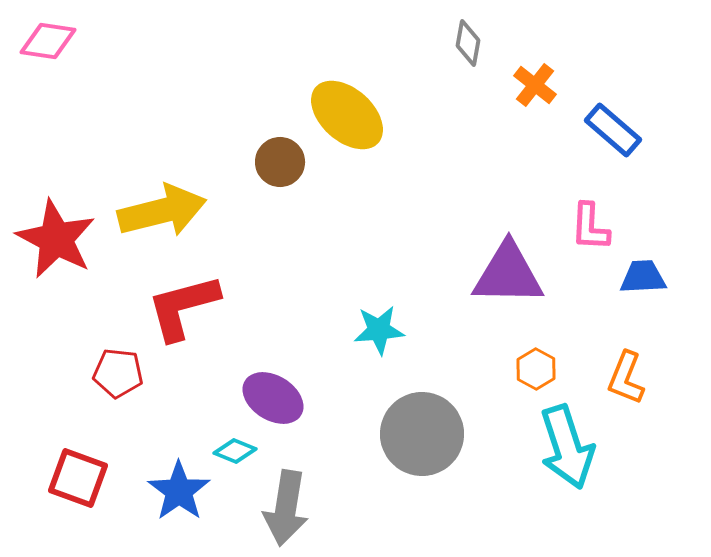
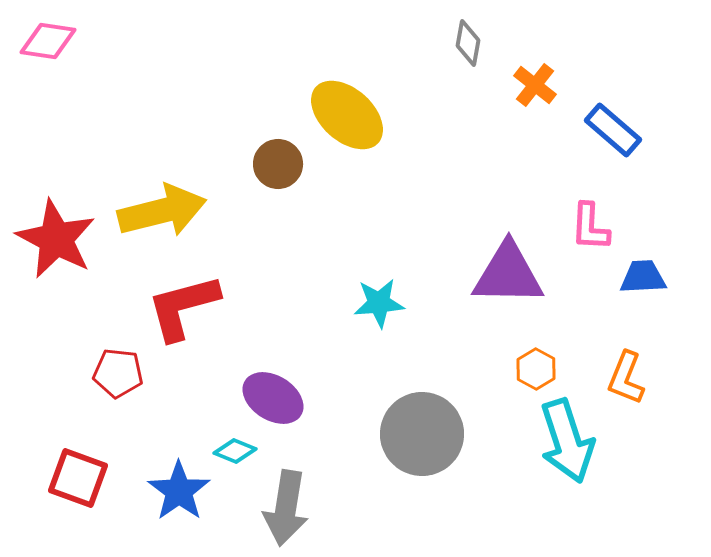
brown circle: moved 2 px left, 2 px down
cyan star: moved 27 px up
cyan arrow: moved 6 px up
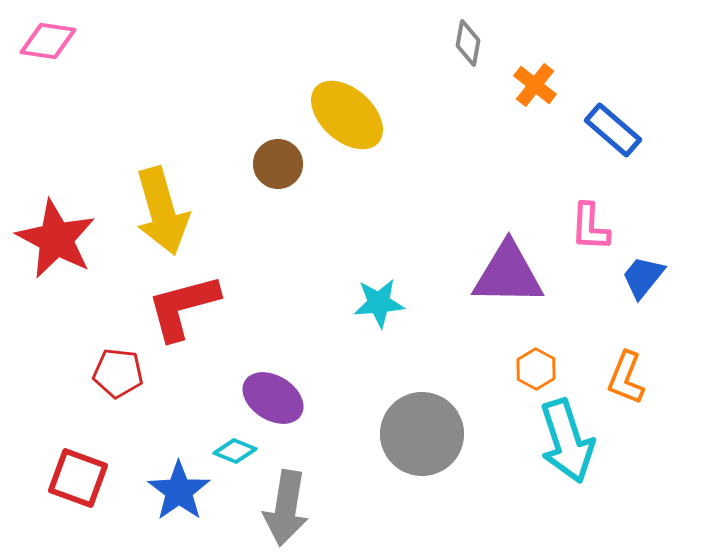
yellow arrow: rotated 88 degrees clockwise
blue trapezoid: rotated 48 degrees counterclockwise
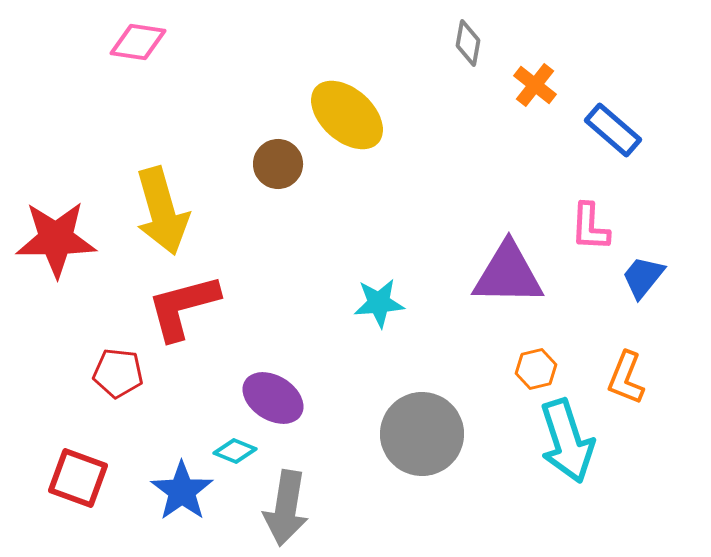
pink diamond: moved 90 px right, 1 px down
red star: rotated 28 degrees counterclockwise
orange hexagon: rotated 18 degrees clockwise
blue star: moved 3 px right
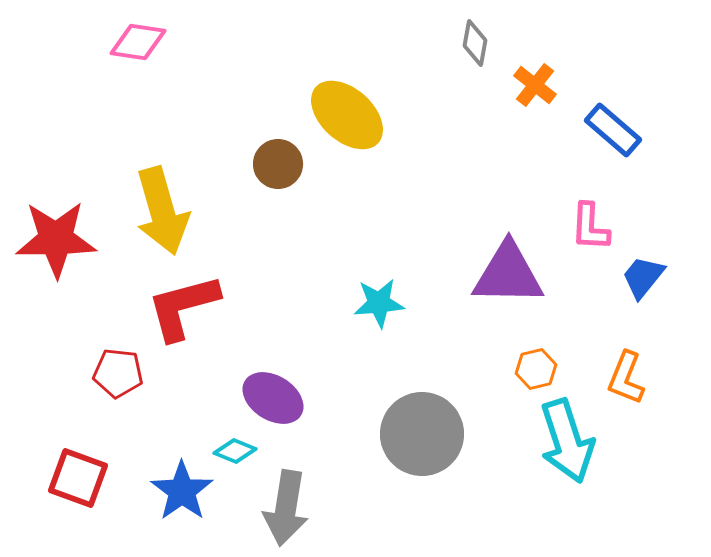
gray diamond: moved 7 px right
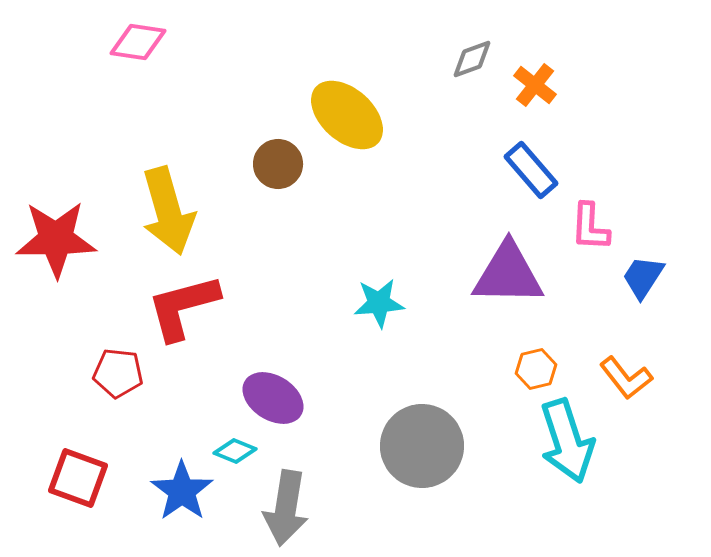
gray diamond: moved 3 px left, 16 px down; rotated 60 degrees clockwise
blue rectangle: moved 82 px left, 40 px down; rotated 8 degrees clockwise
yellow arrow: moved 6 px right
blue trapezoid: rotated 6 degrees counterclockwise
orange L-shape: rotated 60 degrees counterclockwise
gray circle: moved 12 px down
